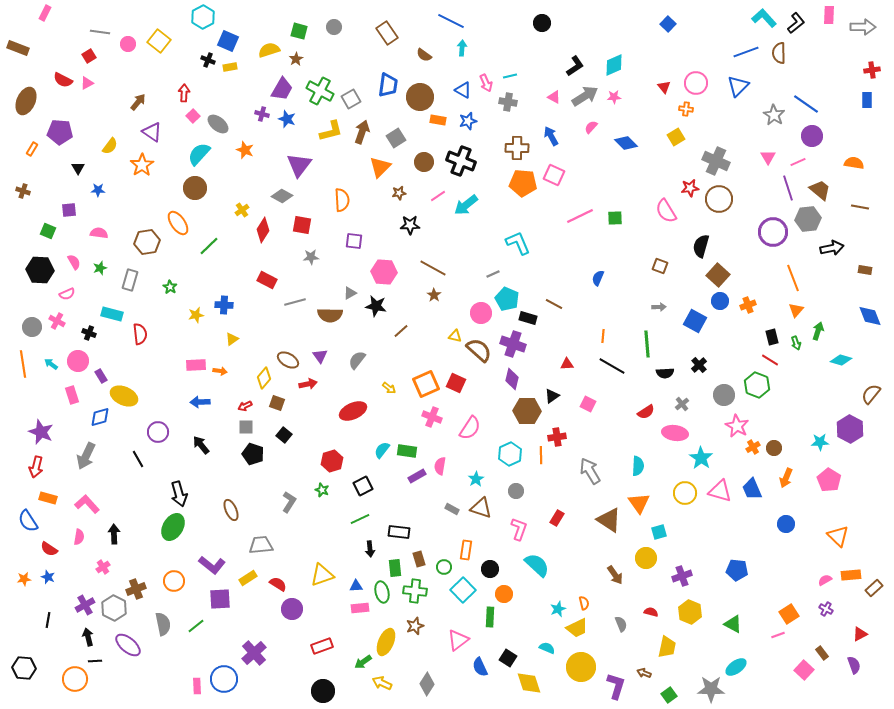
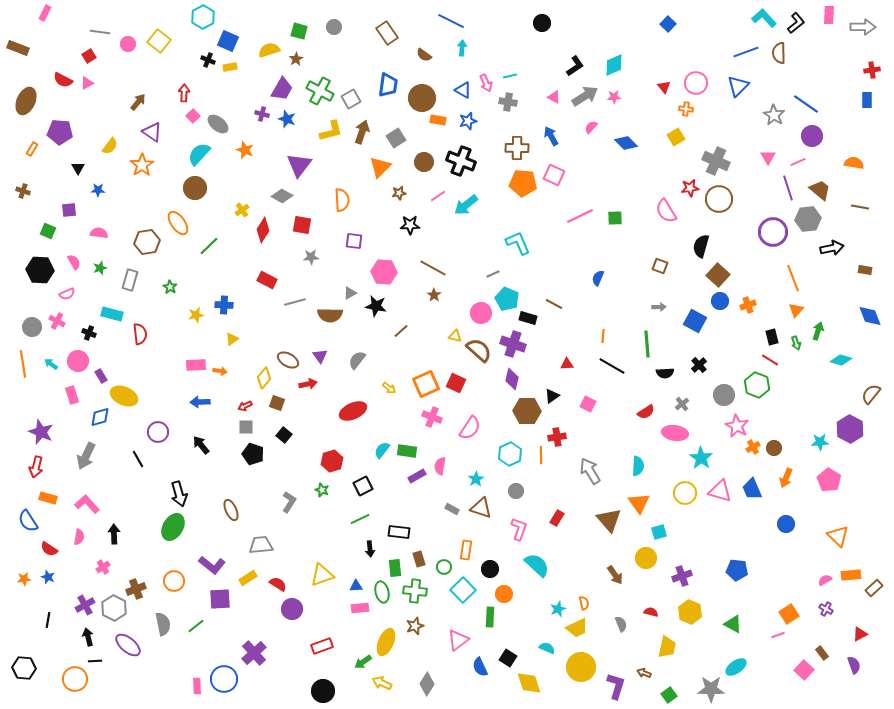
brown circle at (420, 97): moved 2 px right, 1 px down
brown triangle at (609, 520): rotated 16 degrees clockwise
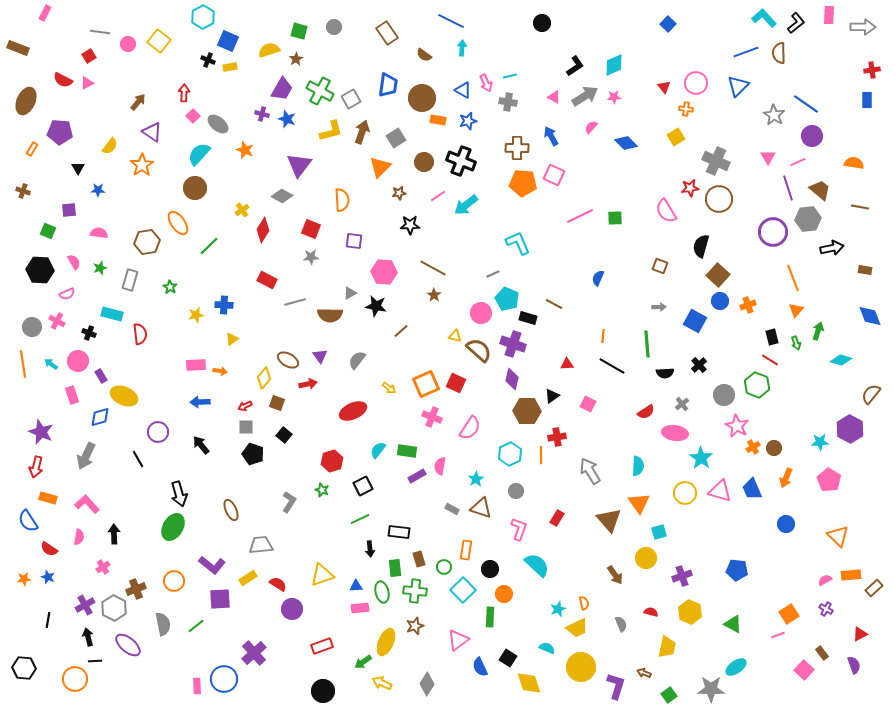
red square at (302, 225): moved 9 px right, 4 px down; rotated 12 degrees clockwise
cyan semicircle at (382, 450): moved 4 px left
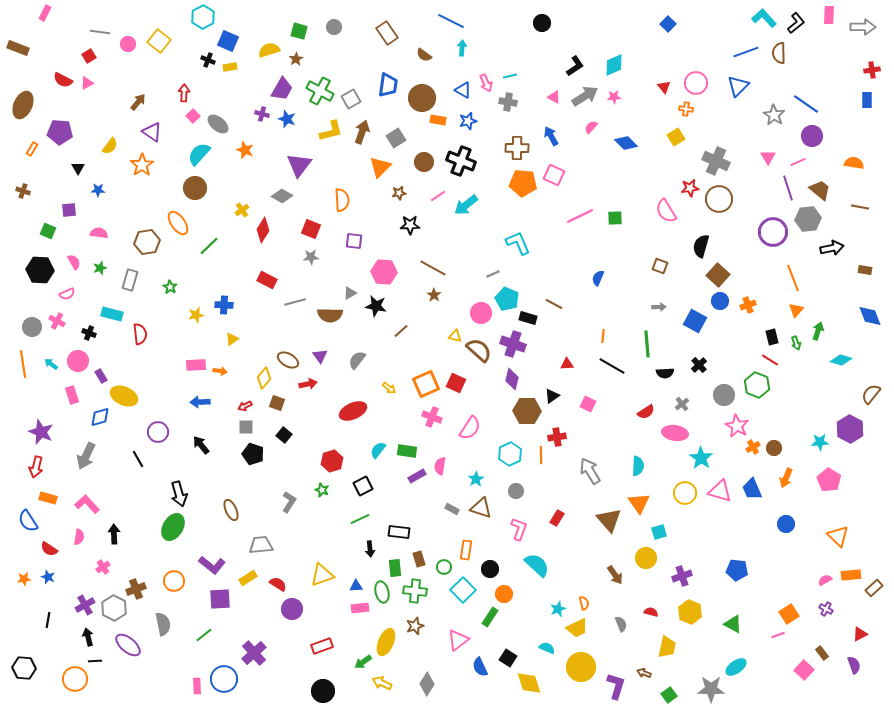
brown ellipse at (26, 101): moved 3 px left, 4 px down
green rectangle at (490, 617): rotated 30 degrees clockwise
green line at (196, 626): moved 8 px right, 9 px down
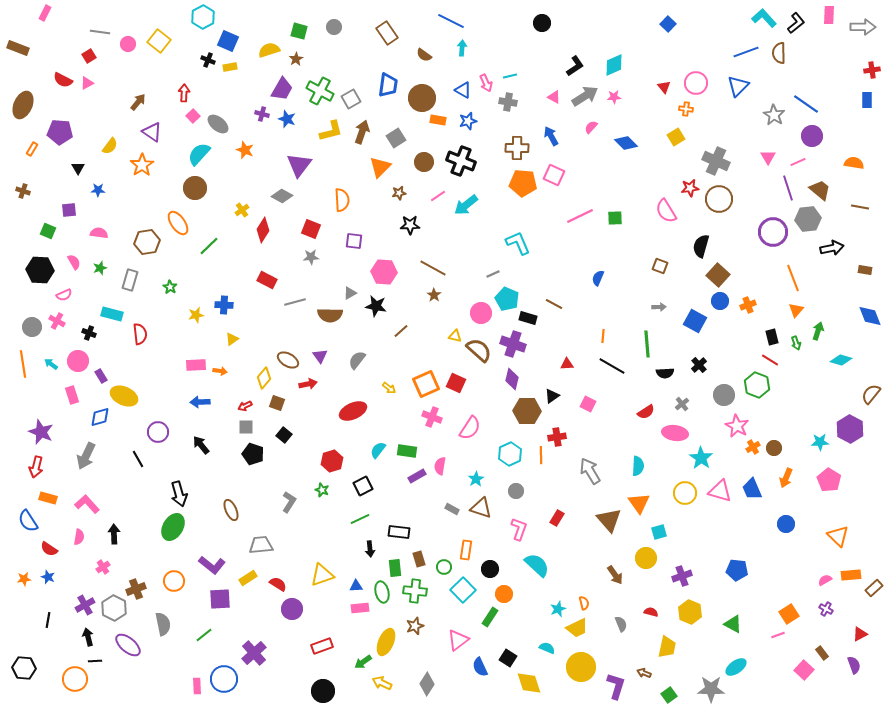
pink semicircle at (67, 294): moved 3 px left, 1 px down
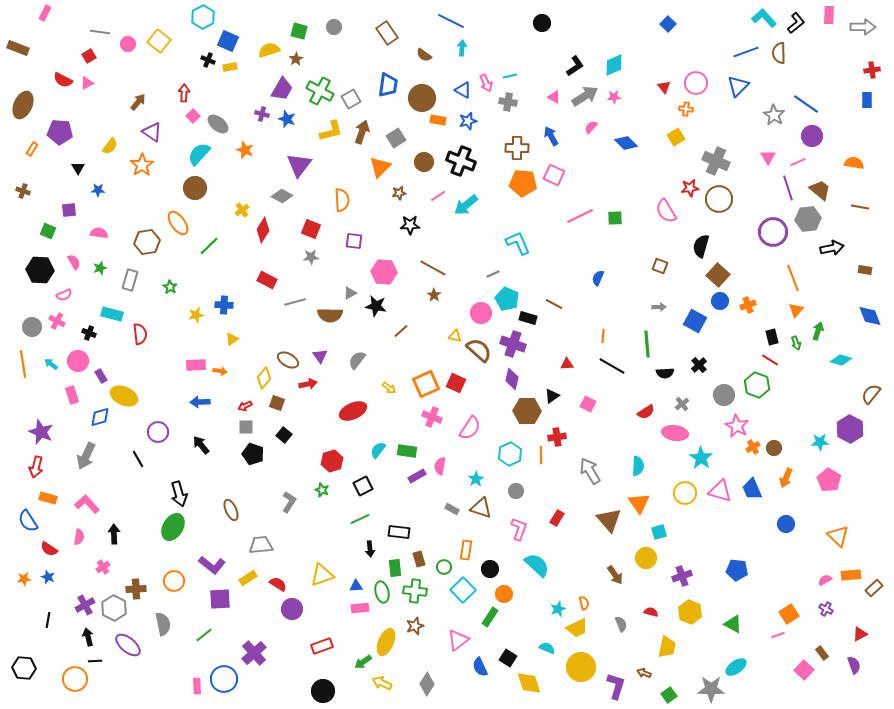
brown cross at (136, 589): rotated 18 degrees clockwise
